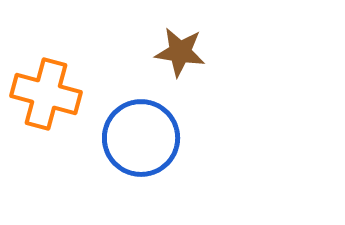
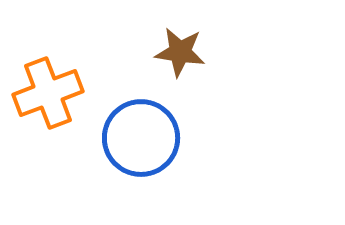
orange cross: moved 2 px right, 1 px up; rotated 36 degrees counterclockwise
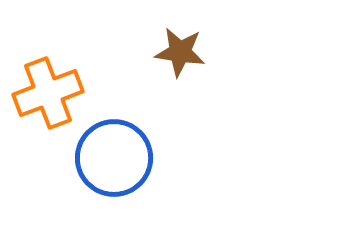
blue circle: moved 27 px left, 20 px down
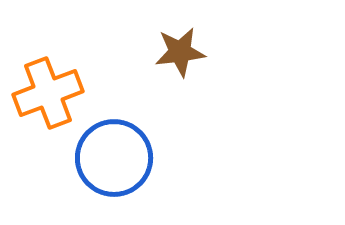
brown star: rotated 15 degrees counterclockwise
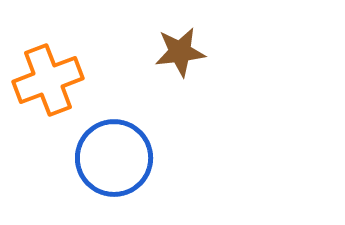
orange cross: moved 13 px up
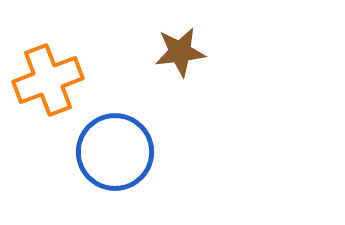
blue circle: moved 1 px right, 6 px up
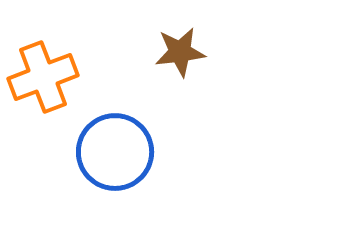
orange cross: moved 5 px left, 3 px up
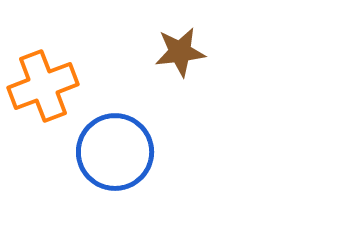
orange cross: moved 9 px down
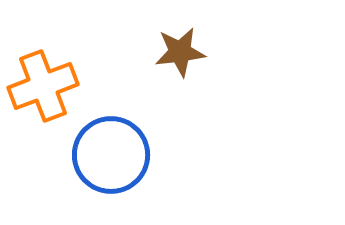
blue circle: moved 4 px left, 3 px down
